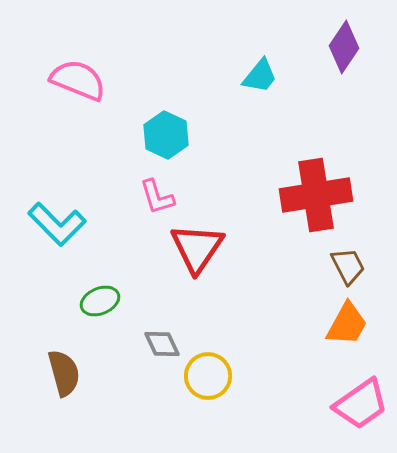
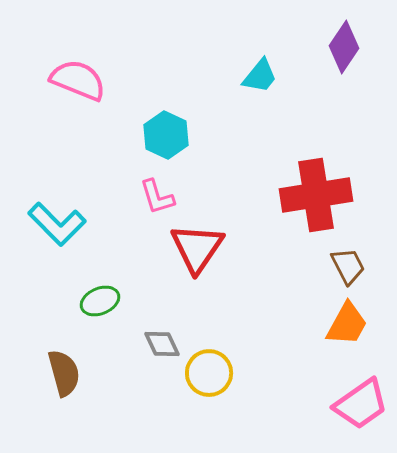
yellow circle: moved 1 px right, 3 px up
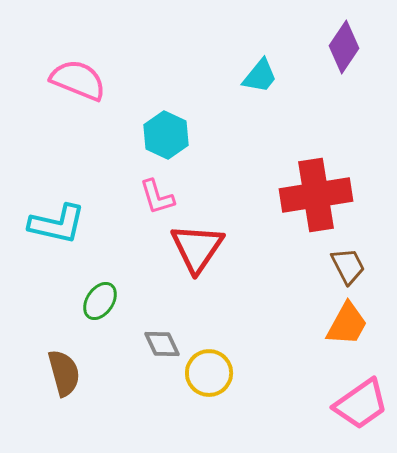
cyan L-shape: rotated 32 degrees counterclockwise
green ellipse: rotated 33 degrees counterclockwise
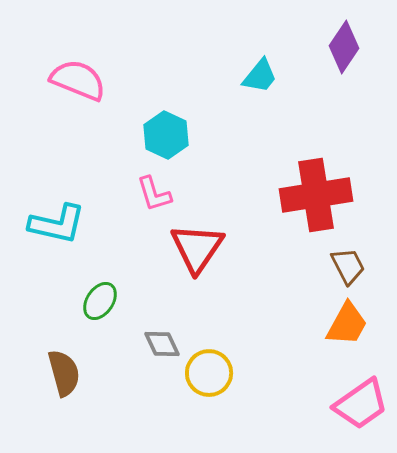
pink L-shape: moved 3 px left, 3 px up
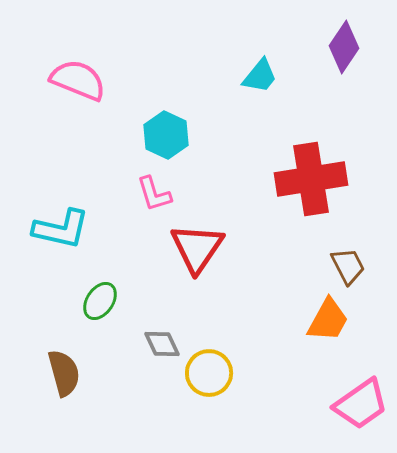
red cross: moved 5 px left, 16 px up
cyan L-shape: moved 4 px right, 5 px down
orange trapezoid: moved 19 px left, 4 px up
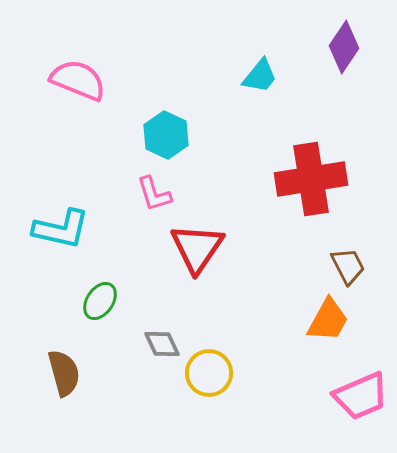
pink trapezoid: moved 8 px up; rotated 12 degrees clockwise
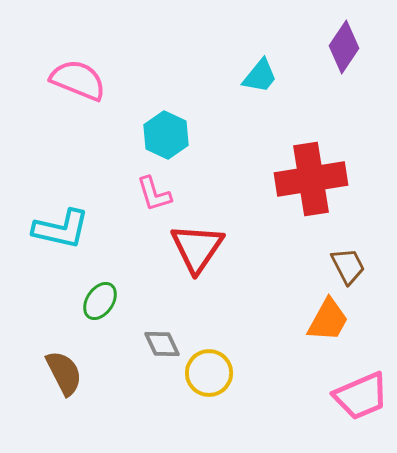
brown semicircle: rotated 12 degrees counterclockwise
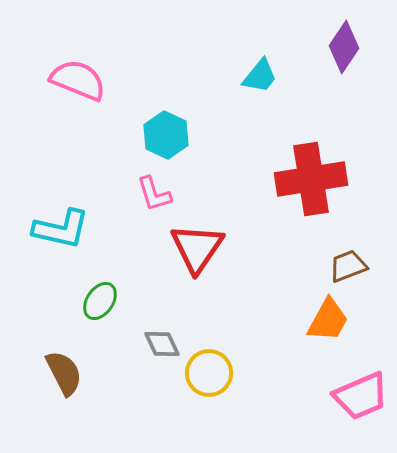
brown trapezoid: rotated 84 degrees counterclockwise
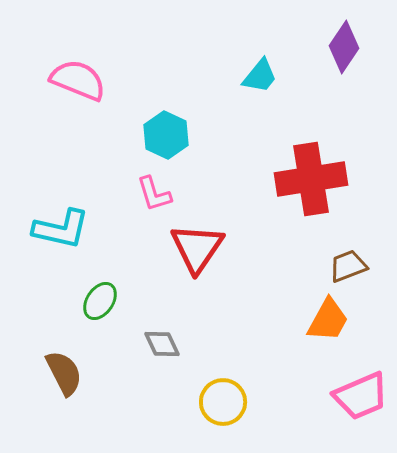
yellow circle: moved 14 px right, 29 px down
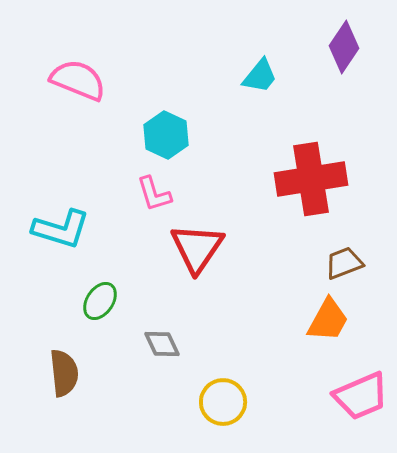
cyan L-shape: rotated 4 degrees clockwise
brown trapezoid: moved 4 px left, 3 px up
brown semicircle: rotated 21 degrees clockwise
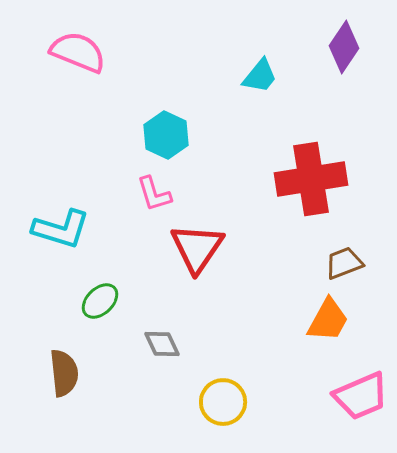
pink semicircle: moved 28 px up
green ellipse: rotated 12 degrees clockwise
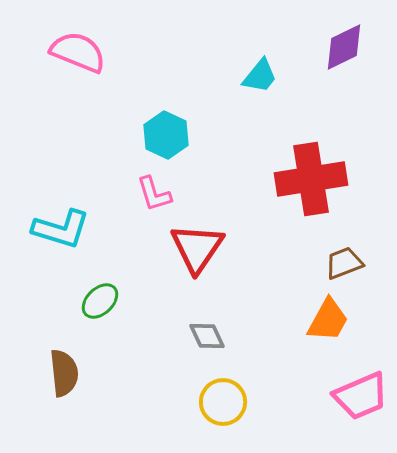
purple diamond: rotated 30 degrees clockwise
gray diamond: moved 45 px right, 8 px up
